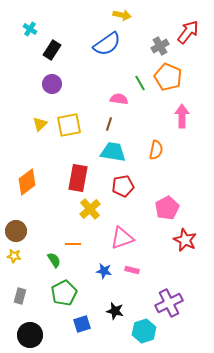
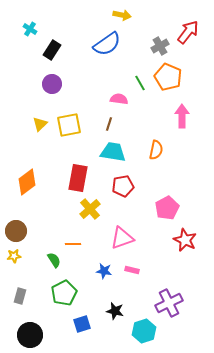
yellow star: rotated 16 degrees counterclockwise
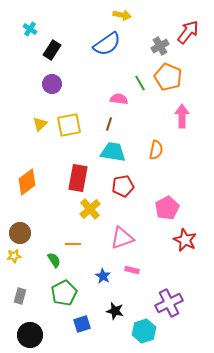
brown circle: moved 4 px right, 2 px down
blue star: moved 1 px left, 5 px down; rotated 21 degrees clockwise
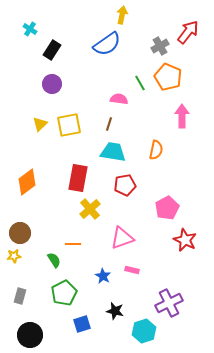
yellow arrow: rotated 90 degrees counterclockwise
red pentagon: moved 2 px right, 1 px up
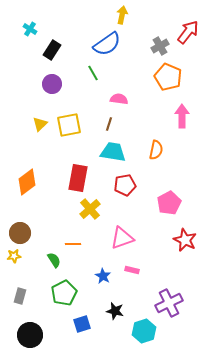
green line: moved 47 px left, 10 px up
pink pentagon: moved 2 px right, 5 px up
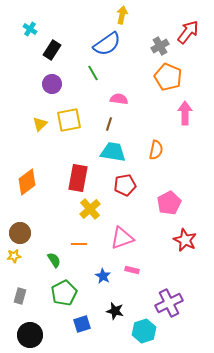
pink arrow: moved 3 px right, 3 px up
yellow square: moved 5 px up
orange line: moved 6 px right
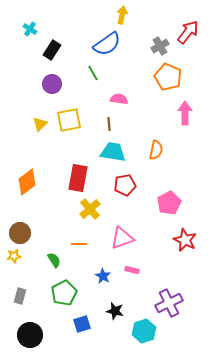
brown line: rotated 24 degrees counterclockwise
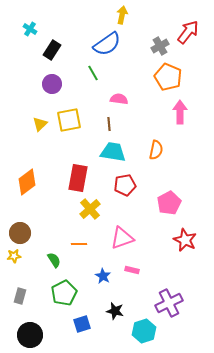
pink arrow: moved 5 px left, 1 px up
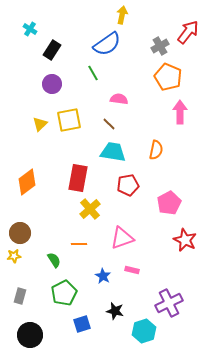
brown line: rotated 40 degrees counterclockwise
red pentagon: moved 3 px right
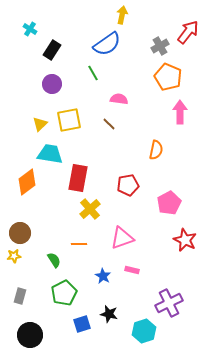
cyan trapezoid: moved 63 px left, 2 px down
black star: moved 6 px left, 3 px down
